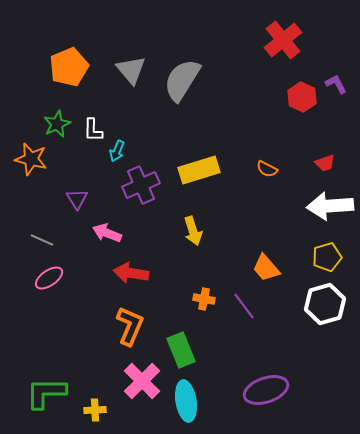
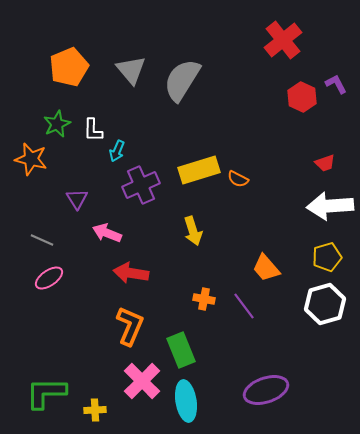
orange semicircle: moved 29 px left, 10 px down
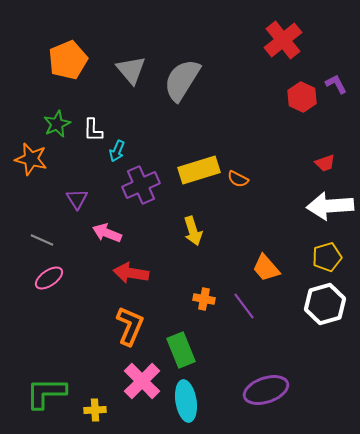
orange pentagon: moved 1 px left, 7 px up
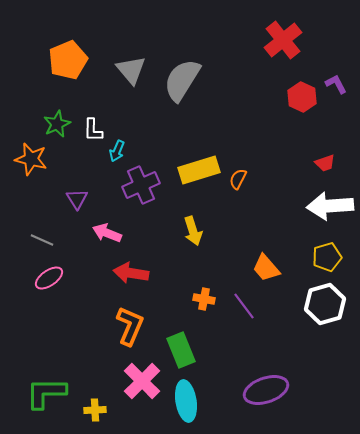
orange semicircle: rotated 90 degrees clockwise
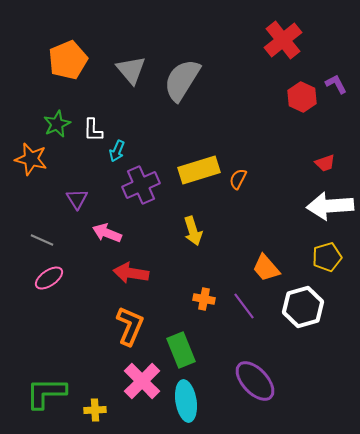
white hexagon: moved 22 px left, 3 px down
purple ellipse: moved 11 px left, 9 px up; rotated 66 degrees clockwise
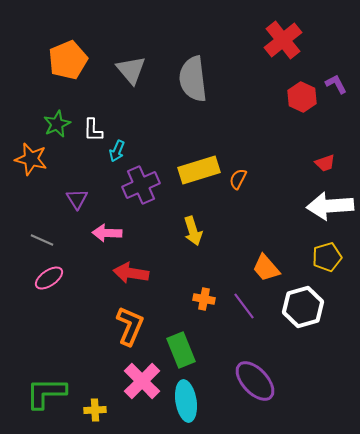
gray semicircle: moved 11 px right, 1 px up; rotated 39 degrees counterclockwise
pink arrow: rotated 20 degrees counterclockwise
